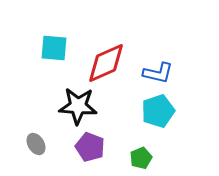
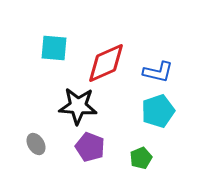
blue L-shape: moved 1 px up
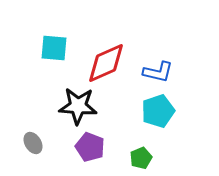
gray ellipse: moved 3 px left, 1 px up
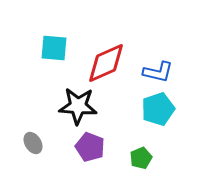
cyan pentagon: moved 2 px up
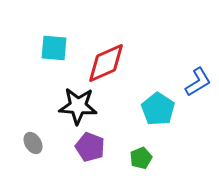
blue L-shape: moved 40 px right, 10 px down; rotated 44 degrees counterclockwise
cyan pentagon: rotated 20 degrees counterclockwise
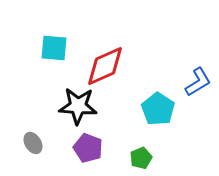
red diamond: moved 1 px left, 3 px down
purple pentagon: moved 2 px left, 1 px down
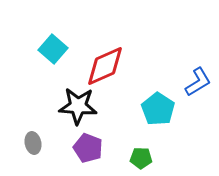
cyan square: moved 1 px left, 1 px down; rotated 36 degrees clockwise
gray ellipse: rotated 20 degrees clockwise
green pentagon: rotated 25 degrees clockwise
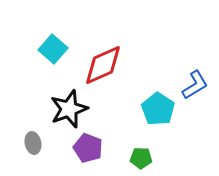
red diamond: moved 2 px left, 1 px up
blue L-shape: moved 3 px left, 3 px down
black star: moved 9 px left, 3 px down; rotated 24 degrees counterclockwise
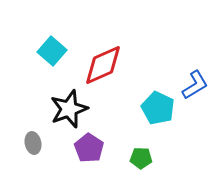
cyan square: moved 1 px left, 2 px down
cyan pentagon: moved 1 px up; rotated 8 degrees counterclockwise
purple pentagon: moved 1 px right; rotated 12 degrees clockwise
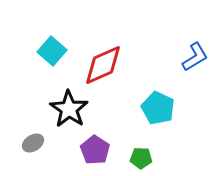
blue L-shape: moved 28 px up
black star: rotated 18 degrees counterclockwise
gray ellipse: rotated 70 degrees clockwise
purple pentagon: moved 6 px right, 2 px down
